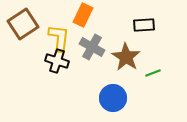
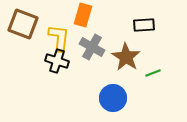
orange rectangle: rotated 10 degrees counterclockwise
brown square: rotated 36 degrees counterclockwise
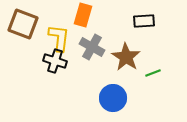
black rectangle: moved 4 px up
black cross: moved 2 px left
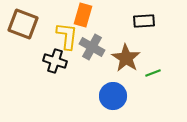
yellow L-shape: moved 8 px right, 2 px up
brown star: moved 1 px down
blue circle: moved 2 px up
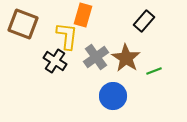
black rectangle: rotated 45 degrees counterclockwise
gray cross: moved 4 px right, 10 px down; rotated 25 degrees clockwise
black cross: rotated 15 degrees clockwise
green line: moved 1 px right, 2 px up
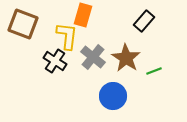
gray cross: moved 3 px left; rotated 15 degrees counterclockwise
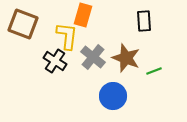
black rectangle: rotated 45 degrees counterclockwise
brown star: rotated 12 degrees counterclockwise
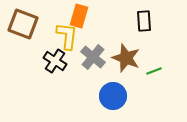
orange rectangle: moved 4 px left, 1 px down
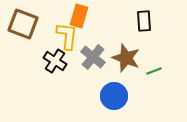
blue circle: moved 1 px right
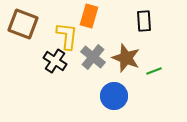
orange rectangle: moved 10 px right
